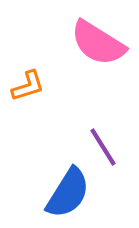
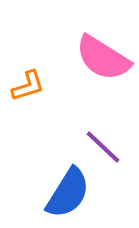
pink semicircle: moved 5 px right, 15 px down
purple line: rotated 15 degrees counterclockwise
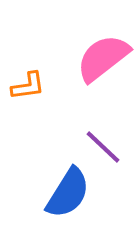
pink semicircle: rotated 110 degrees clockwise
orange L-shape: rotated 9 degrees clockwise
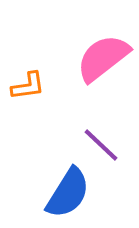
purple line: moved 2 px left, 2 px up
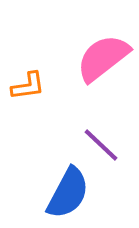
blue semicircle: rotated 4 degrees counterclockwise
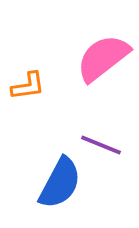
purple line: rotated 21 degrees counterclockwise
blue semicircle: moved 8 px left, 10 px up
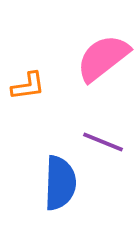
purple line: moved 2 px right, 3 px up
blue semicircle: rotated 26 degrees counterclockwise
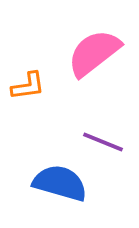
pink semicircle: moved 9 px left, 5 px up
blue semicircle: rotated 76 degrees counterclockwise
